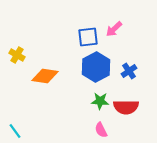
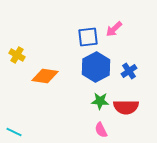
cyan line: moved 1 px left, 1 px down; rotated 28 degrees counterclockwise
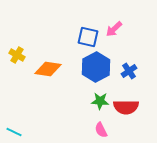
blue square: rotated 20 degrees clockwise
orange diamond: moved 3 px right, 7 px up
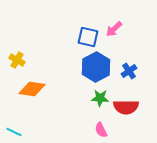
yellow cross: moved 5 px down
orange diamond: moved 16 px left, 20 px down
green star: moved 3 px up
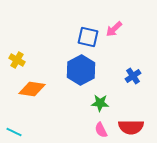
blue hexagon: moved 15 px left, 3 px down
blue cross: moved 4 px right, 5 px down
green star: moved 5 px down
red semicircle: moved 5 px right, 20 px down
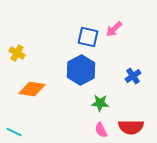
yellow cross: moved 7 px up
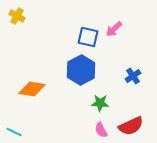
yellow cross: moved 37 px up
red semicircle: moved 1 px up; rotated 25 degrees counterclockwise
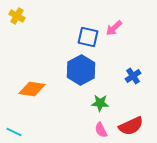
pink arrow: moved 1 px up
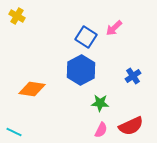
blue square: moved 2 px left; rotated 20 degrees clockwise
pink semicircle: rotated 126 degrees counterclockwise
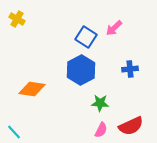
yellow cross: moved 3 px down
blue cross: moved 3 px left, 7 px up; rotated 28 degrees clockwise
cyan line: rotated 21 degrees clockwise
